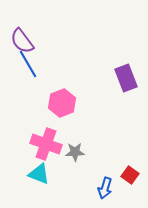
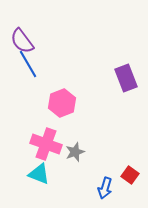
gray star: rotated 18 degrees counterclockwise
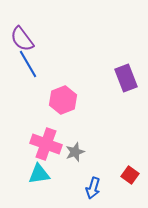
purple semicircle: moved 2 px up
pink hexagon: moved 1 px right, 3 px up
cyan triangle: rotated 30 degrees counterclockwise
blue arrow: moved 12 px left
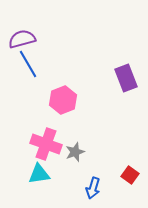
purple semicircle: rotated 112 degrees clockwise
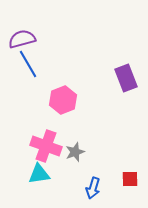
pink cross: moved 2 px down
red square: moved 4 px down; rotated 36 degrees counterclockwise
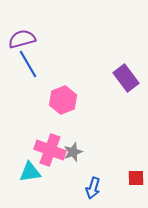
purple rectangle: rotated 16 degrees counterclockwise
pink cross: moved 4 px right, 4 px down
gray star: moved 2 px left
cyan triangle: moved 9 px left, 2 px up
red square: moved 6 px right, 1 px up
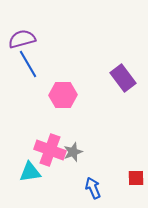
purple rectangle: moved 3 px left
pink hexagon: moved 5 px up; rotated 20 degrees clockwise
blue arrow: rotated 140 degrees clockwise
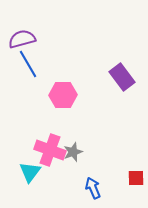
purple rectangle: moved 1 px left, 1 px up
cyan triangle: rotated 45 degrees counterclockwise
